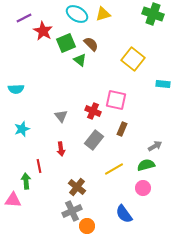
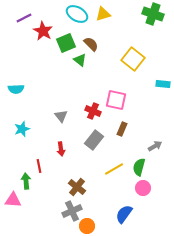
green semicircle: moved 7 px left, 2 px down; rotated 60 degrees counterclockwise
blue semicircle: rotated 72 degrees clockwise
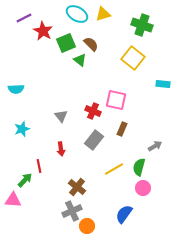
green cross: moved 11 px left, 11 px down
yellow square: moved 1 px up
green arrow: moved 1 px left, 1 px up; rotated 49 degrees clockwise
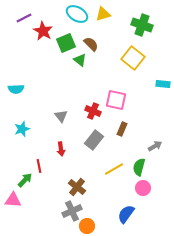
blue semicircle: moved 2 px right
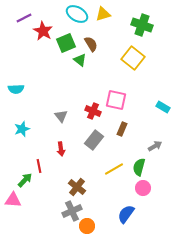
brown semicircle: rotated 14 degrees clockwise
cyan rectangle: moved 23 px down; rotated 24 degrees clockwise
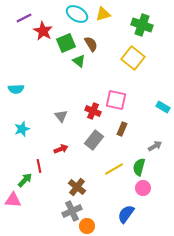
green triangle: moved 1 px left, 1 px down
red arrow: rotated 104 degrees counterclockwise
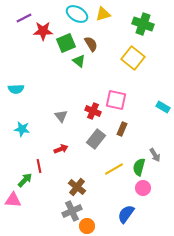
green cross: moved 1 px right, 1 px up
red star: rotated 30 degrees counterclockwise
cyan star: rotated 28 degrees clockwise
gray rectangle: moved 2 px right, 1 px up
gray arrow: moved 9 px down; rotated 88 degrees clockwise
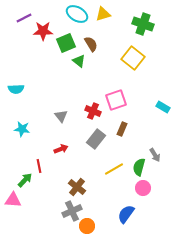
pink square: rotated 30 degrees counterclockwise
